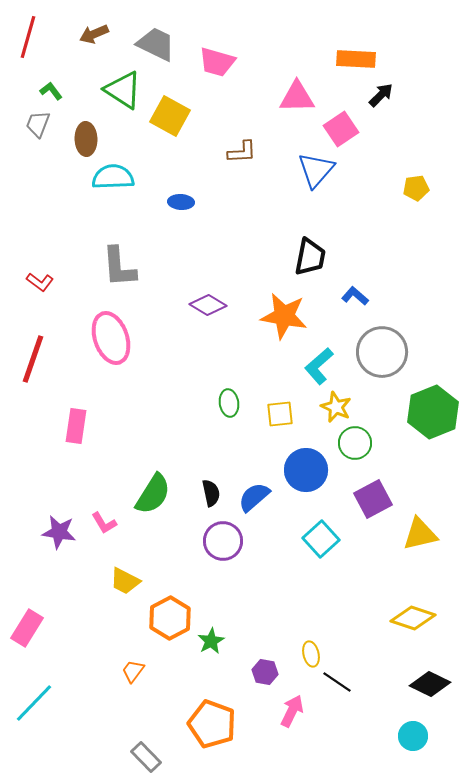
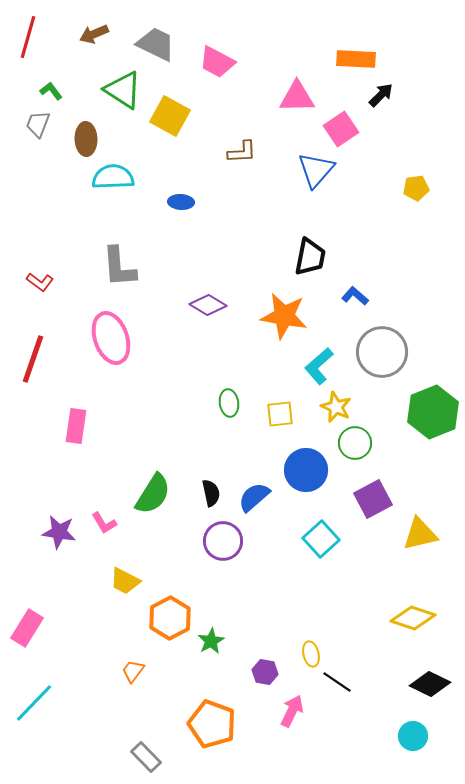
pink trapezoid at (217, 62): rotated 12 degrees clockwise
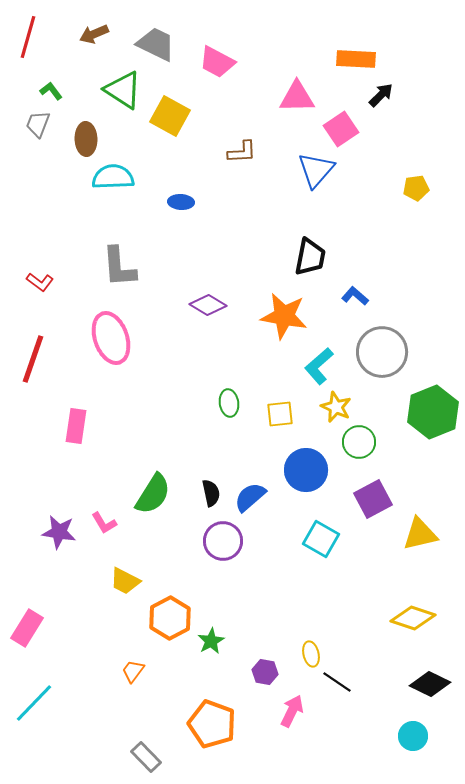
green circle at (355, 443): moved 4 px right, 1 px up
blue semicircle at (254, 497): moved 4 px left
cyan square at (321, 539): rotated 18 degrees counterclockwise
